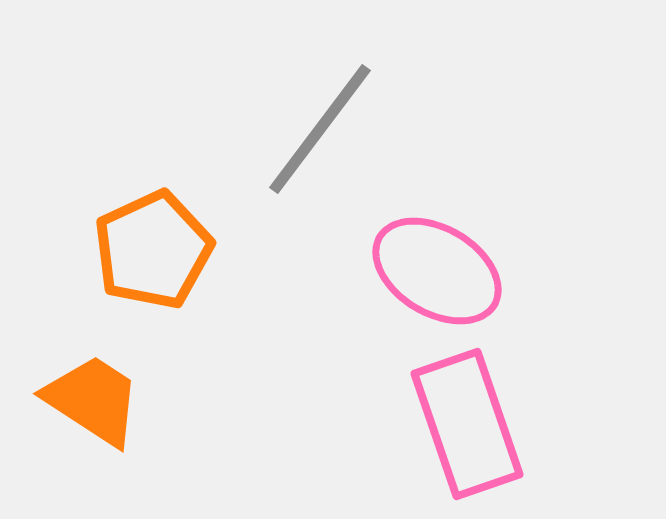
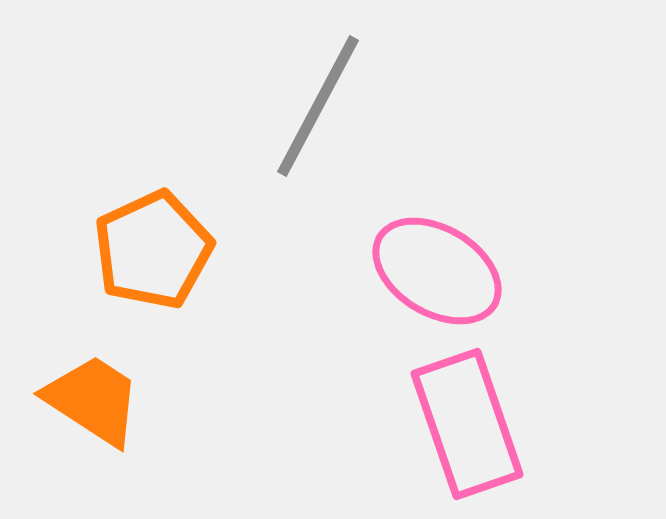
gray line: moved 2 px left, 23 px up; rotated 9 degrees counterclockwise
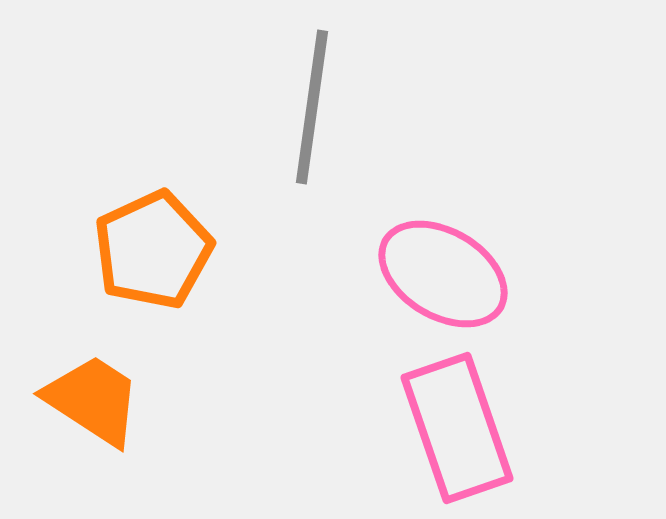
gray line: moved 6 px left, 1 px down; rotated 20 degrees counterclockwise
pink ellipse: moved 6 px right, 3 px down
pink rectangle: moved 10 px left, 4 px down
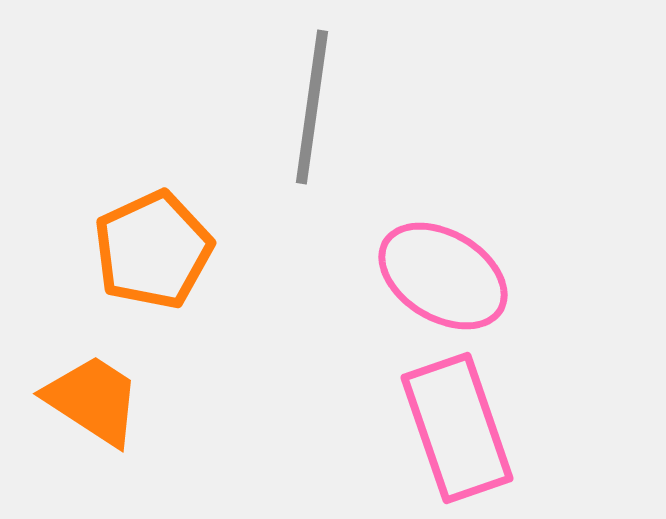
pink ellipse: moved 2 px down
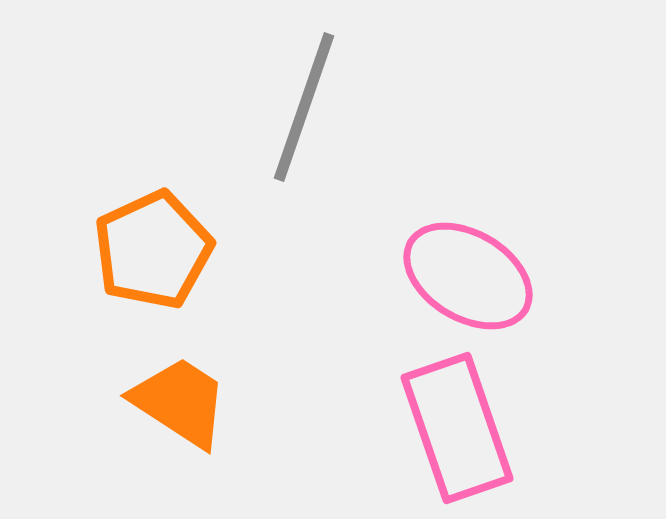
gray line: moved 8 px left; rotated 11 degrees clockwise
pink ellipse: moved 25 px right
orange trapezoid: moved 87 px right, 2 px down
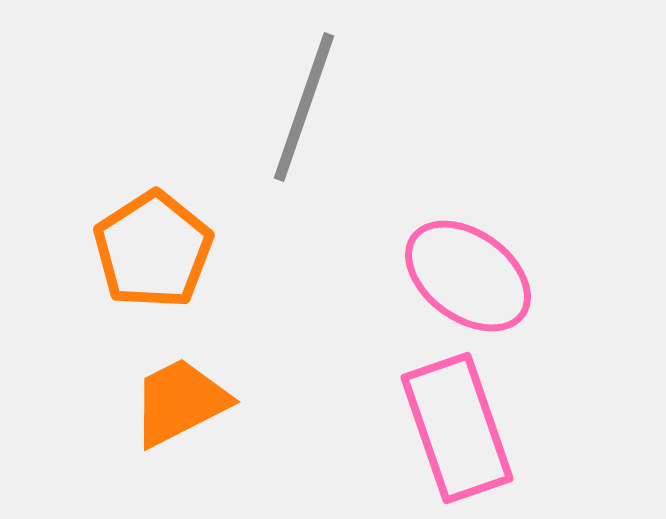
orange pentagon: rotated 8 degrees counterclockwise
pink ellipse: rotated 5 degrees clockwise
orange trapezoid: rotated 60 degrees counterclockwise
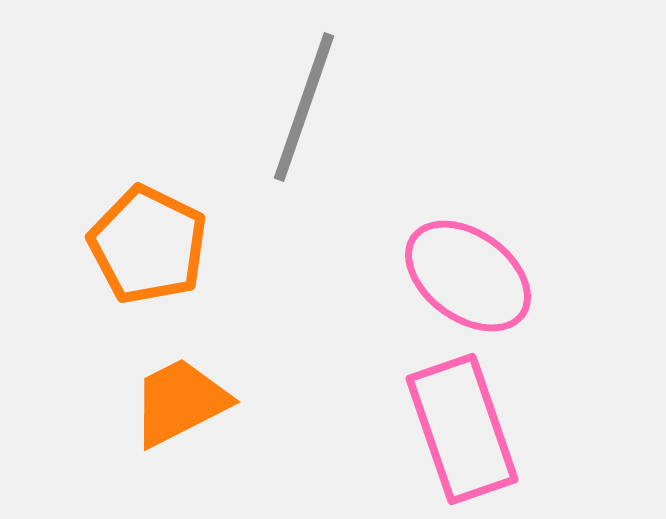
orange pentagon: moved 5 px left, 5 px up; rotated 13 degrees counterclockwise
pink rectangle: moved 5 px right, 1 px down
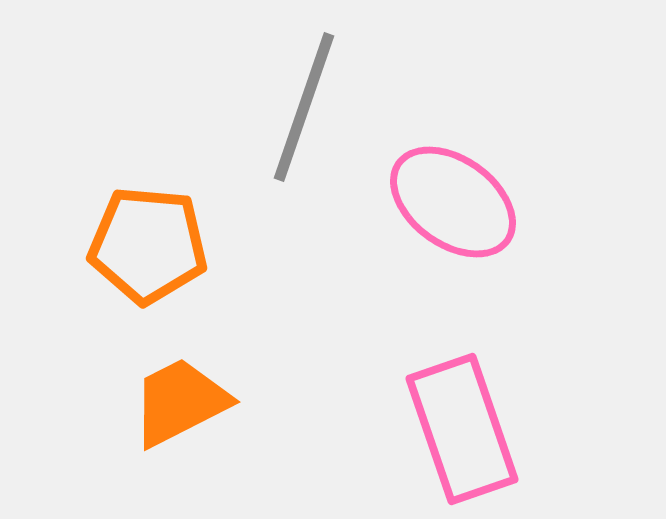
orange pentagon: rotated 21 degrees counterclockwise
pink ellipse: moved 15 px left, 74 px up
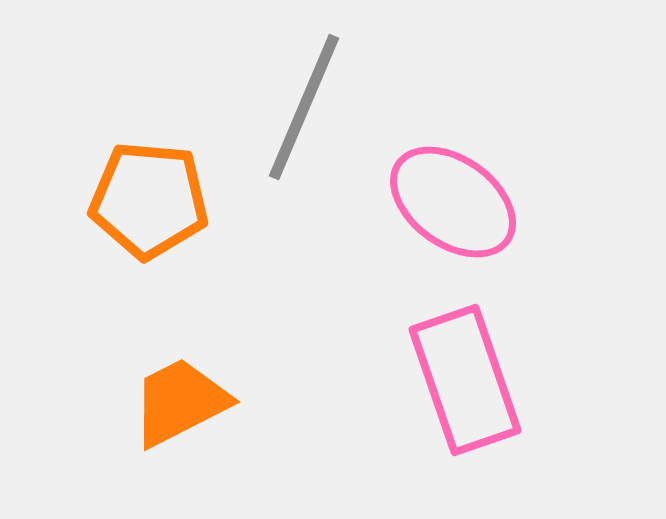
gray line: rotated 4 degrees clockwise
orange pentagon: moved 1 px right, 45 px up
pink rectangle: moved 3 px right, 49 px up
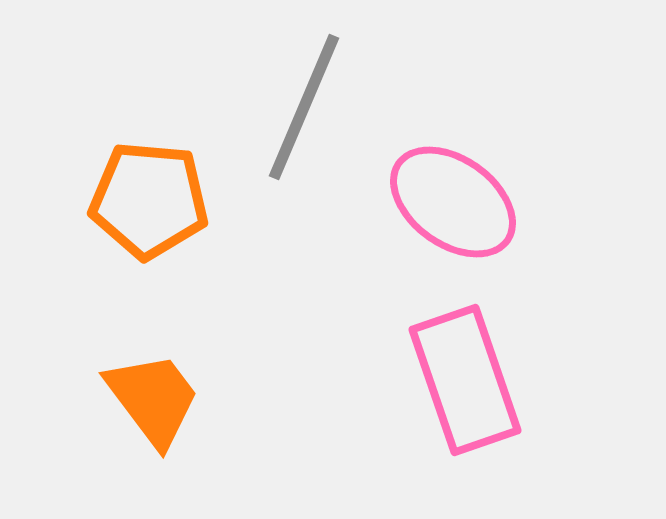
orange trapezoid: moved 27 px left, 3 px up; rotated 80 degrees clockwise
